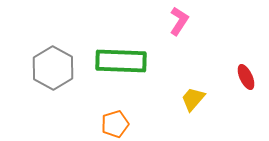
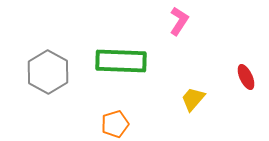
gray hexagon: moved 5 px left, 4 px down
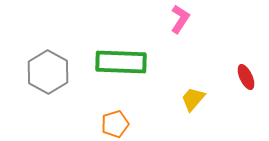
pink L-shape: moved 1 px right, 2 px up
green rectangle: moved 1 px down
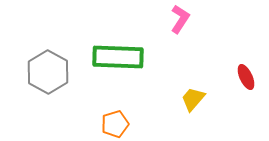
green rectangle: moved 3 px left, 5 px up
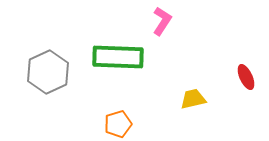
pink L-shape: moved 18 px left, 2 px down
gray hexagon: rotated 6 degrees clockwise
yellow trapezoid: rotated 36 degrees clockwise
orange pentagon: moved 3 px right
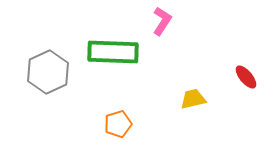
green rectangle: moved 5 px left, 5 px up
red ellipse: rotated 15 degrees counterclockwise
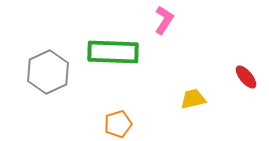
pink L-shape: moved 2 px right, 1 px up
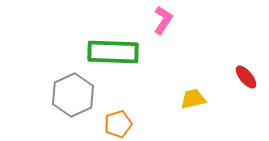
pink L-shape: moved 1 px left
gray hexagon: moved 25 px right, 23 px down
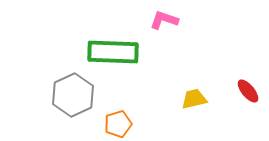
pink L-shape: moved 1 px right; rotated 104 degrees counterclockwise
red ellipse: moved 2 px right, 14 px down
yellow trapezoid: moved 1 px right
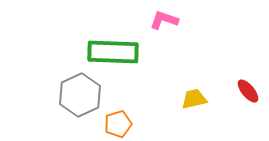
gray hexagon: moved 7 px right
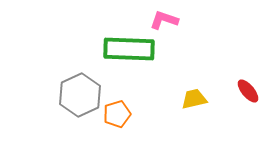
green rectangle: moved 16 px right, 3 px up
orange pentagon: moved 1 px left, 10 px up
